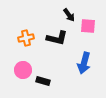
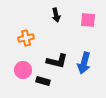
black arrow: moved 13 px left; rotated 24 degrees clockwise
pink square: moved 6 px up
black L-shape: moved 23 px down
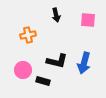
orange cross: moved 2 px right, 3 px up
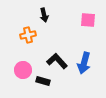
black arrow: moved 12 px left
black L-shape: rotated 145 degrees counterclockwise
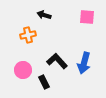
black arrow: rotated 120 degrees clockwise
pink square: moved 1 px left, 3 px up
black rectangle: moved 1 px right, 1 px down; rotated 48 degrees clockwise
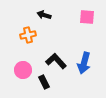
black L-shape: moved 1 px left
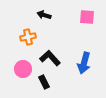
orange cross: moved 2 px down
black L-shape: moved 6 px left, 3 px up
pink circle: moved 1 px up
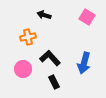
pink square: rotated 28 degrees clockwise
black rectangle: moved 10 px right
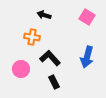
orange cross: moved 4 px right; rotated 21 degrees clockwise
blue arrow: moved 3 px right, 6 px up
pink circle: moved 2 px left
